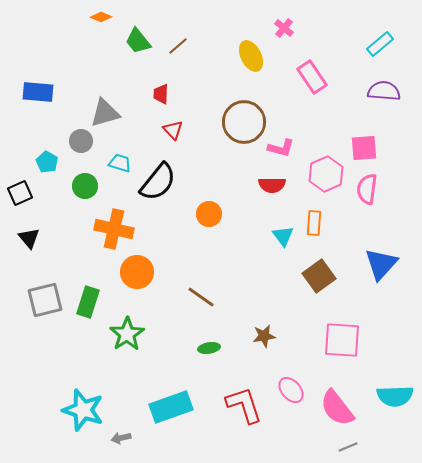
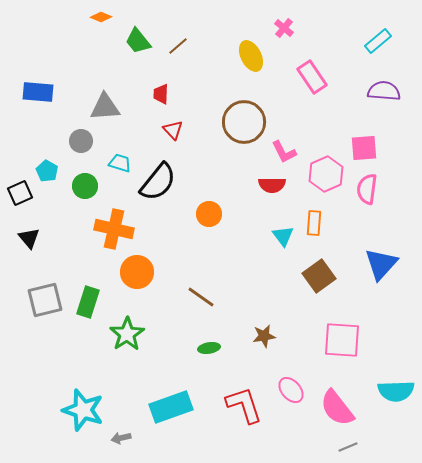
cyan rectangle at (380, 44): moved 2 px left, 3 px up
gray triangle at (105, 113): moved 6 px up; rotated 12 degrees clockwise
pink L-shape at (281, 148): moved 3 px right, 4 px down; rotated 48 degrees clockwise
cyan pentagon at (47, 162): moved 9 px down
cyan semicircle at (395, 396): moved 1 px right, 5 px up
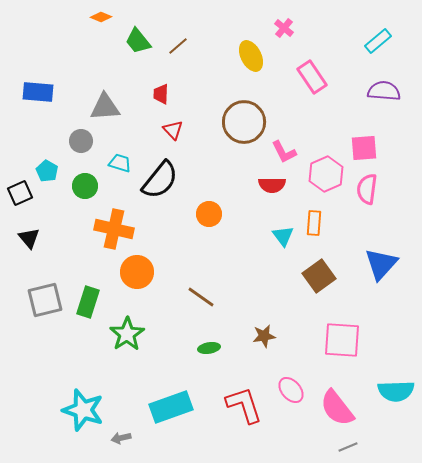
black semicircle at (158, 182): moved 2 px right, 2 px up
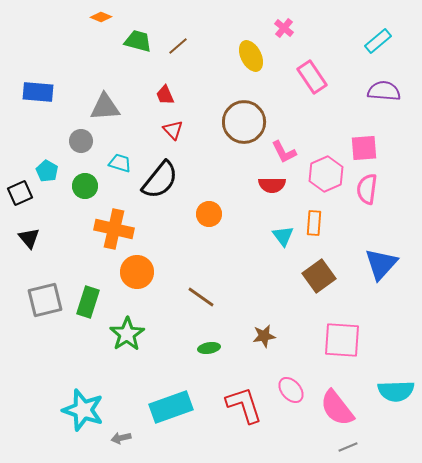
green trapezoid at (138, 41): rotated 144 degrees clockwise
red trapezoid at (161, 94): moved 4 px right, 1 px down; rotated 25 degrees counterclockwise
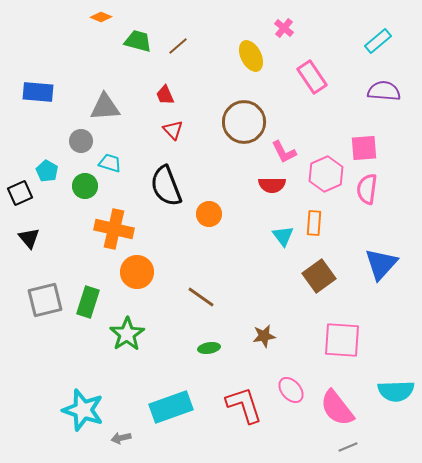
cyan trapezoid at (120, 163): moved 10 px left
black semicircle at (160, 180): moved 6 px right, 6 px down; rotated 120 degrees clockwise
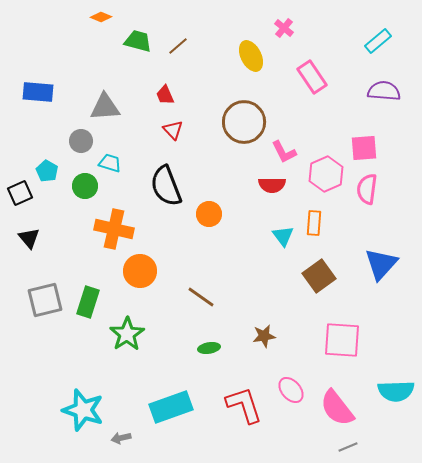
orange circle at (137, 272): moved 3 px right, 1 px up
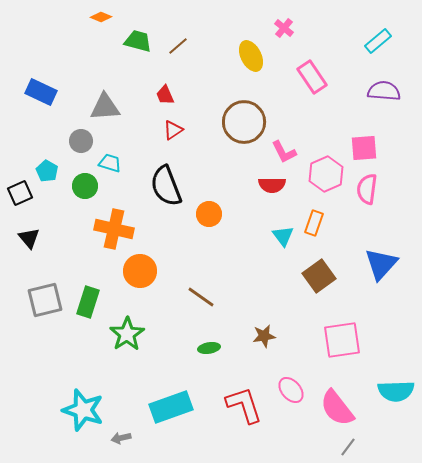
blue rectangle at (38, 92): moved 3 px right; rotated 20 degrees clockwise
red triangle at (173, 130): rotated 40 degrees clockwise
orange rectangle at (314, 223): rotated 15 degrees clockwise
pink square at (342, 340): rotated 12 degrees counterclockwise
gray line at (348, 447): rotated 30 degrees counterclockwise
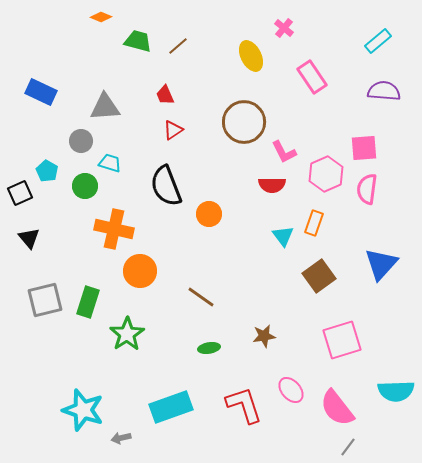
pink square at (342, 340): rotated 9 degrees counterclockwise
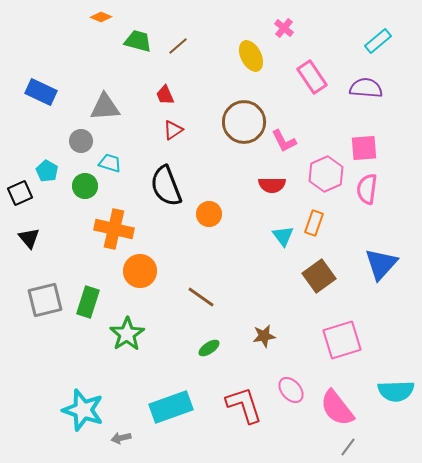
purple semicircle at (384, 91): moved 18 px left, 3 px up
pink L-shape at (284, 152): moved 11 px up
green ellipse at (209, 348): rotated 25 degrees counterclockwise
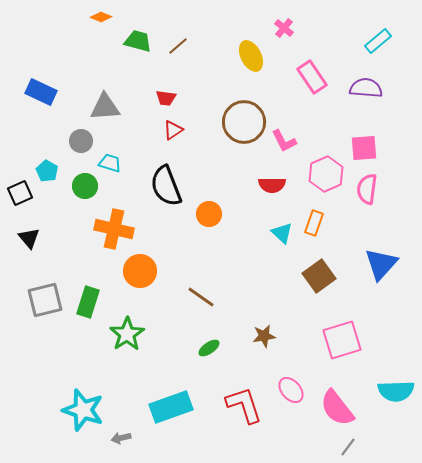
red trapezoid at (165, 95): moved 1 px right, 3 px down; rotated 60 degrees counterclockwise
cyan triangle at (283, 236): moved 1 px left, 3 px up; rotated 10 degrees counterclockwise
